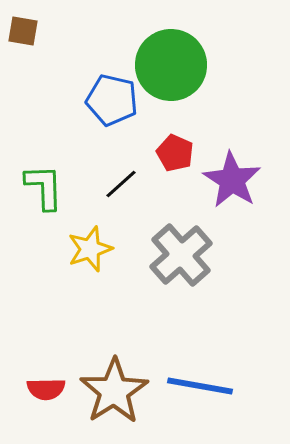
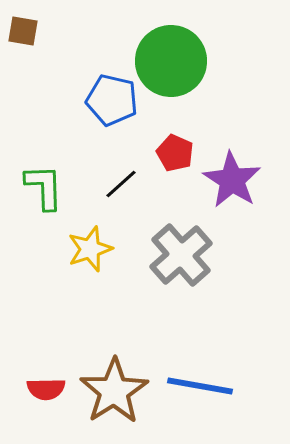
green circle: moved 4 px up
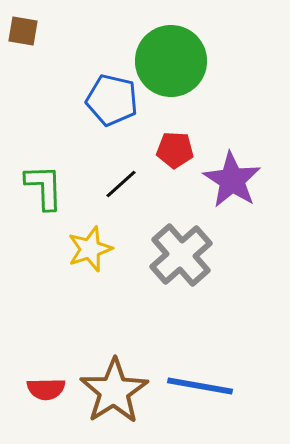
red pentagon: moved 3 px up; rotated 21 degrees counterclockwise
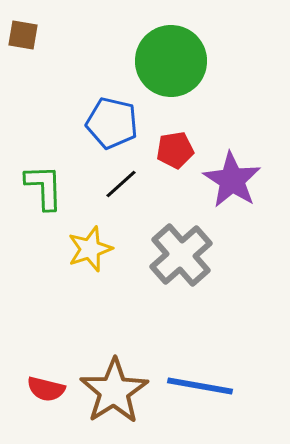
brown square: moved 4 px down
blue pentagon: moved 23 px down
red pentagon: rotated 12 degrees counterclockwise
red semicircle: rotated 15 degrees clockwise
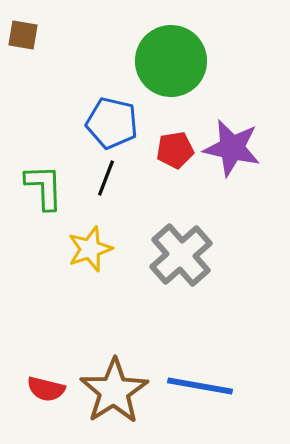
purple star: moved 32 px up; rotated 20 degrees counterclockwise
black line: moved 15 px left, 6 px up; rotated 27 degrees counterclockwise
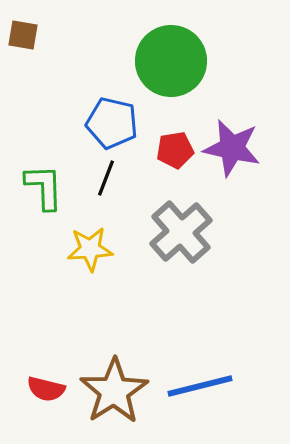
yellow star: rotated 15 degrees clockwise
gray cross: moved 23 px up
blue line: rotated 24 degrees counterclockwise
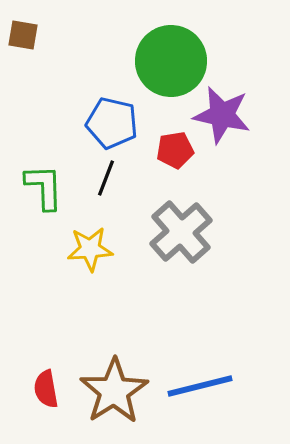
purple star: moved 10 px left, 33 px up
red semicircle: rotated 66 degrees clockwise
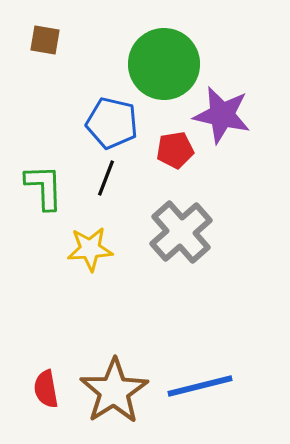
brown square: moved 22 px right, 5 px down
green circle: moved 7 px left, 3 px down
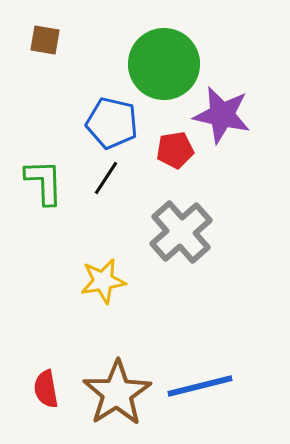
black line: rotated 12 degrees clockwise
green L-shape: moved 5 px up
yellow star: moved 13 px right, 32 px down; rotated 6 degrees counterclockwise
brown star: moved 3 px right, 2 px down
